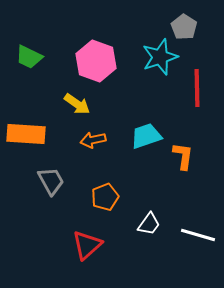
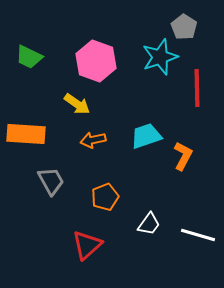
orange L-shape: rotated 20 degrees clockwise
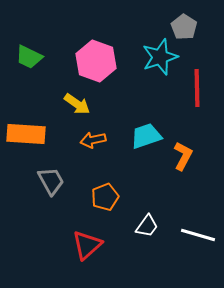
white trapezoid: moved 2 px left, 2 px down
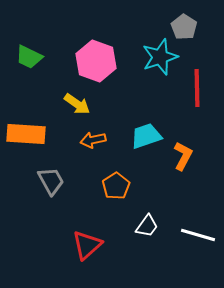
orange pentagon: moved 11 px right, 11 px up; rotated 12 degrees counterclockwise
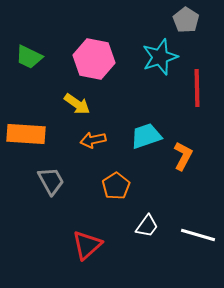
gray pentagon: moved 2 px right, 7 px up
pink hexagon: moved 2 px left, 2 px up; rotated 9 degrees counterclockwise
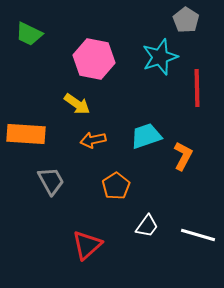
green trapezoid: moved 23 px up
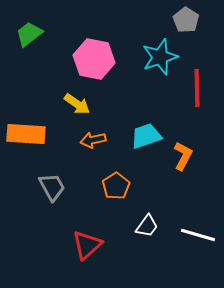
green trapezoid: rotated 116 degrees clockwise
gray trapezoid: moved 1 px right, 6 px down
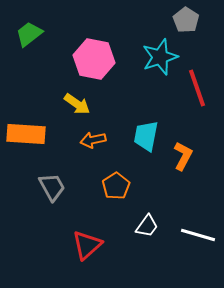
red line: rotated 18 degrees counterclockwise
cyan trapezoid: rotated 60 degrees counterclockwise
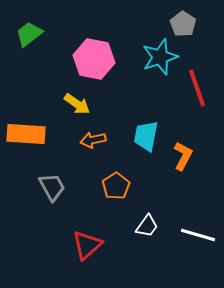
gray pentagon: moved 3 px left, 4 px down
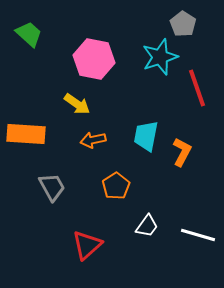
green trapezoid: rotated 80 degrees clockwise
orange L-shape: moved 1 px left, 4 px up
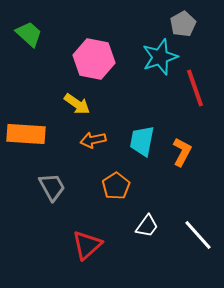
gray pentagon: rotated 10 degrees clockwise
red line: moved 2 px left
cyan trapezoid: moved 4 px left, 5 px down
white line: rotated 32 degrees clockwise
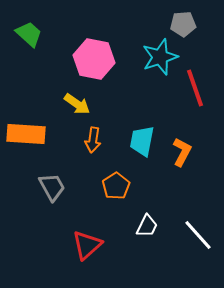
gray pentagon: rotated 25 degrees clockwise
orange arrow: rotated 70 degrees counterclockwise
white trapezoid: rotated 10 degrees counterclockwise
